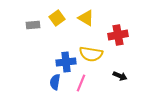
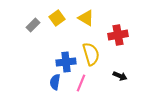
gray rectangle: rotated 40 degrees counterclockwise
yellow semicircle: rotated 115 degrees counterclockwise
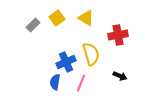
blue cross: rotated 18 degrees counterclockwise
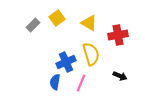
yellow triangle: moved 3 px right, 5 px down
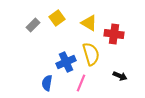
red cross: moved 4 px left, 1 px up; rotated 18 degrees clockwise
blue semicircle: moved 8 px left, 1 px down
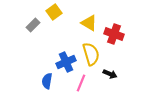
yellow square: moved 3 px left, 6 px up
red cross: rotated 12 degrees clockwise
black arrow: moved 10 px left, 2 px up
blue semicircle: moved 2 px up
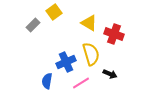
pink line: rotated 36 degrees clockwise
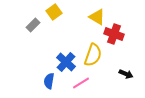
yellow triangle: moved 8 px right, 6 px up
yellow semicircle: moved 2 px right, 1 px down; rotated 35 degrees clockwise
blue cross: rotated 24 degrees counterclockwise
black arrow: moved 16 px right
blue semicircle: moved 2 px right
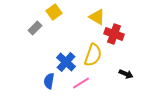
gray rectangle: moved 2 px right, 3 px down
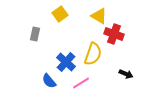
yellow square: moved 6 px right, 2 px down
yellow triangle: moved 2 px right, 1 px up
gray rectangle: moved 6 px down; rotated 32 degrees counterclockwise
yellow semicircle: moved 1 px up
blue semicircle: rotated 49 degrees counterclockwise
